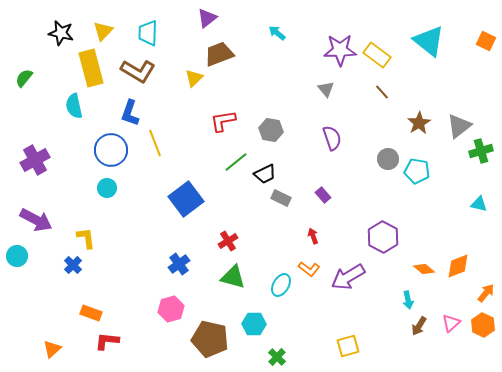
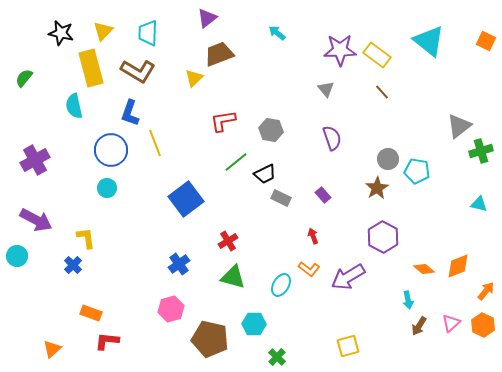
brown star at (419, 123): moved 42 px left, 65 px down
orange arrow at (486, 293): moved 2 px up
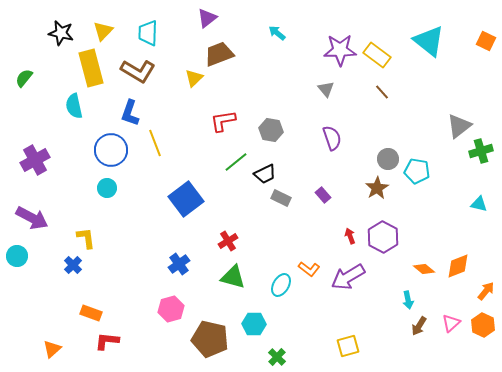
purple arrow at (36, 220): moved 4 px left, 2 px up
red arrow at (313, 236): moved 37 px right
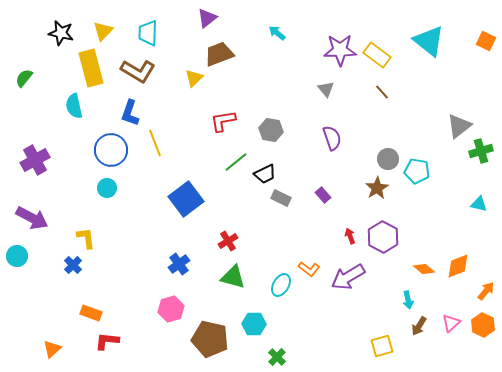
yellow square at (348, 346): moved 34 px right
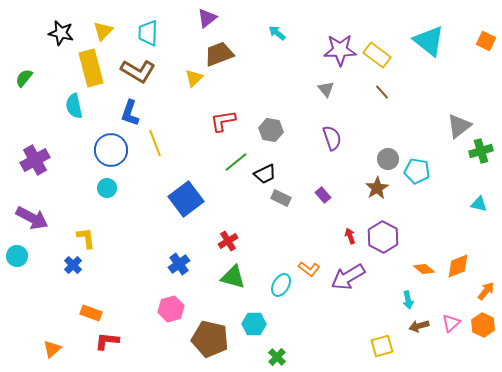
brown arrow at (419, 326): rotated 42 degrees clockwise
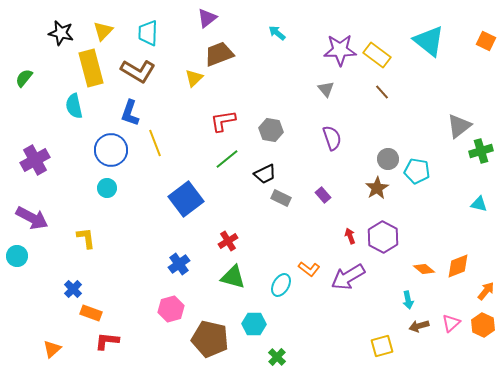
green line at (236, 162): moved 9 px left, 3 px up
blue cross at (73, 265): moved 24 px down
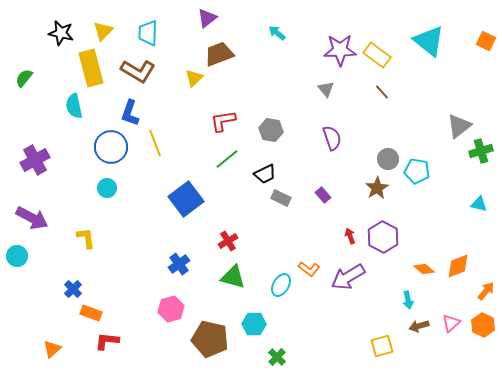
blue circle at (111, 150): moved 3 px up
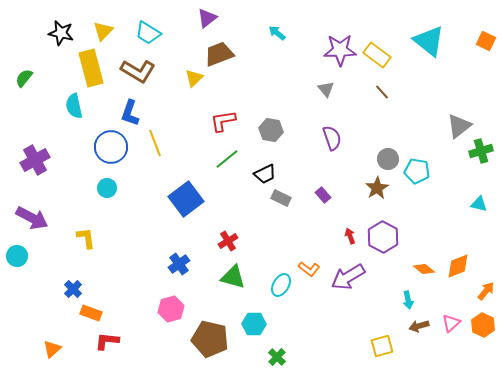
cyan trapezoid at (148, 33): rotated 60 degrees counterclockwise
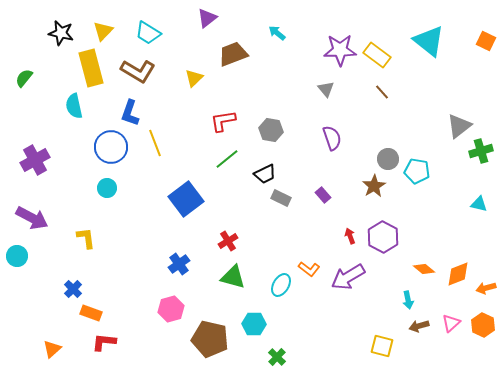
brown trapezoid at (219, 54): moved 14 px right
brown star at (377, 188): moved 3 px left, 2 px up
orange diamond at (458, 266): moved 8 px down
orange arrow at (486, 291): moved 3 px up; rotated 144 degrees counterclockwise
red L-shape at (107, 341): moved 3 px left, 1 px down
yellow square at (382, 346): rotated 30 degrees clockwise
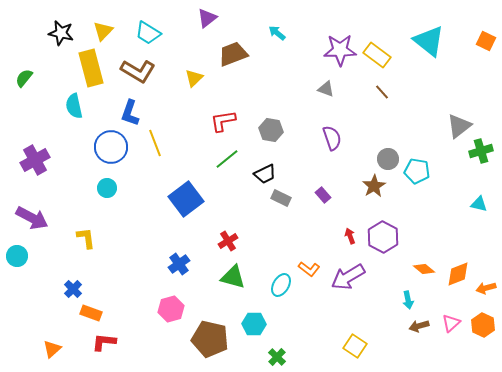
gray triangle at (326, 89): rotated 30 degrees counterclockwise
yellow square at (382, 346): moved 27 px left; rotated 20 degrees clockwise
